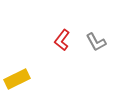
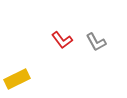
red L-shape: rotated 75 degrees counterclockwise
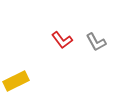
yellow rectangle: moved 1 px left, 2 px down
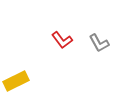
gray L-shape: moved 3 px right, 1 px down
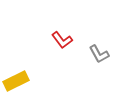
gray L-shape: moved 11 px down
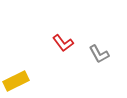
red L-shape: moved 1 px right, 3 px down
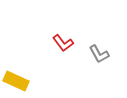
yellow rectangle: rotated 50 degrees clockwise
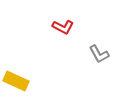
red L-shape: moved 16 px up; rotated 25 degrees counterclockwise
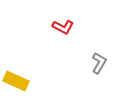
gray L-shape: moved 9 px down; rotated 120 degrees counterclockwise
